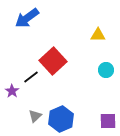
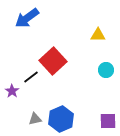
gray triangle: moved 3 px down; rotated 32 degrees clockwise
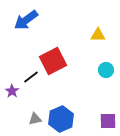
blue arrow: moved 1 px left, 2 px down
red square: rotated 16 degrees clockwise
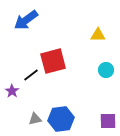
red square: rotated 12 degrees clockwise
black line: moved 2 px up
blue hexagon: rotated 15 degrees clockwise
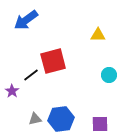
cyan circle: moved 3 px right, 5 px down
purple square: moved 8 px left, 3 px down
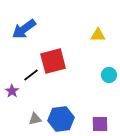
blue arrow: moved 2 px left, 9 px down
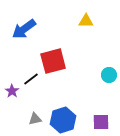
yellow triangle: moved 12 px left, 14 px up
black line: moved 4 px down
blue hexagon: moved 2 px right, 1 px down; rotated 10 degrees counterclockwise
purple square: moved 1 px right, 2 px up
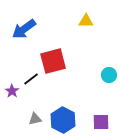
blue hexagon: rotated 15 degrees counterclockwise
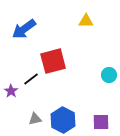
purple star: moved 1 px left
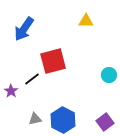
blue arrow: rotated 20 degrees counterclockwise
black line: moved 1 px right
purple square: moved 4 px right; rotated 36 degrees counterclockwise
